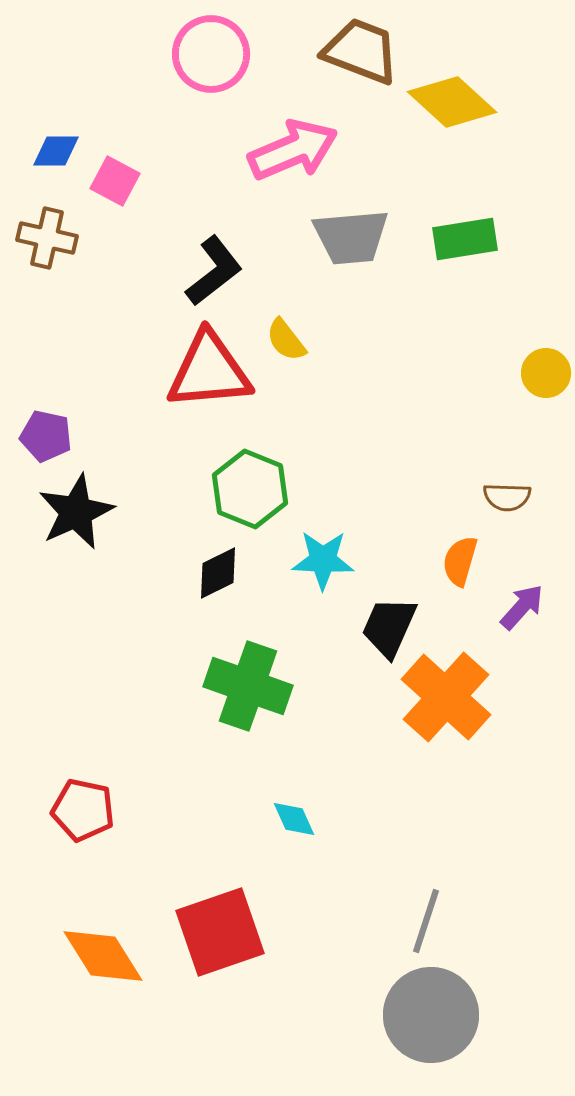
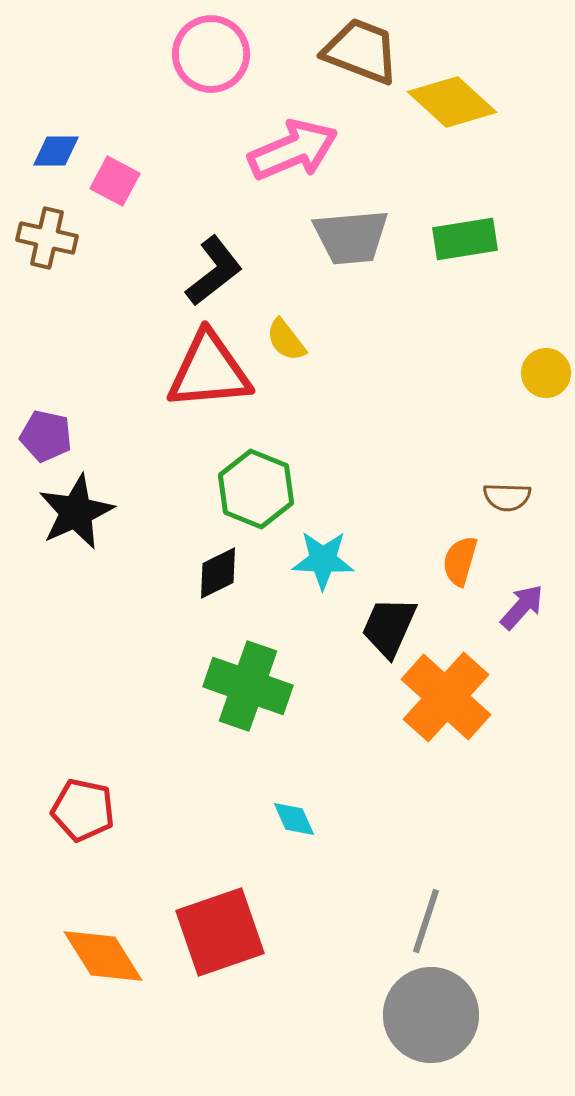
green hexagon: moved 6 px right
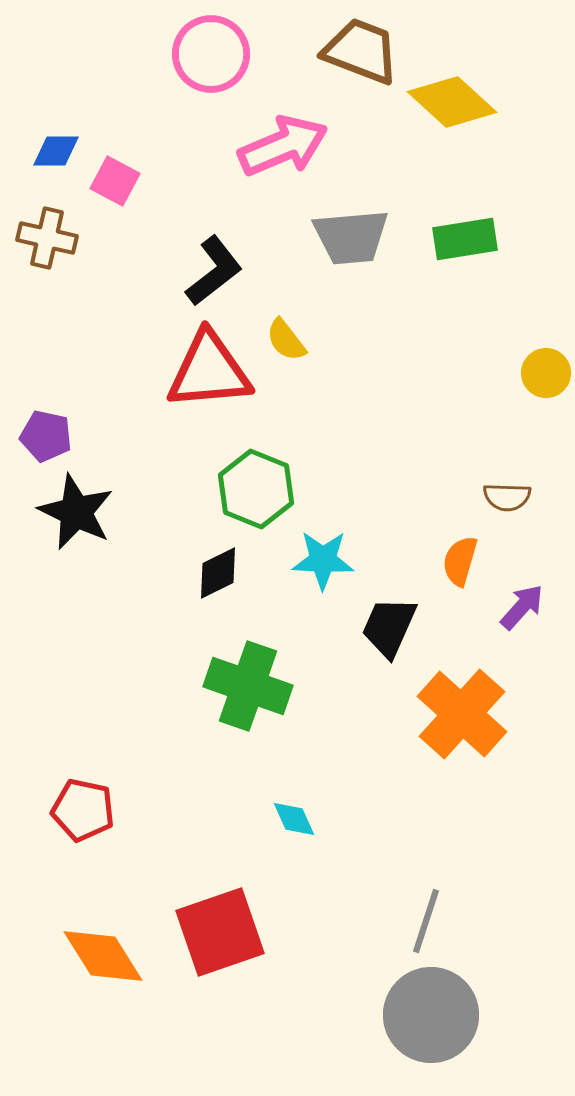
pink arrow: moved 10 px left, 4 px up
black star: rotated 22 degrees counterclockwise
orange cross: moved 16 px right, 17 px down
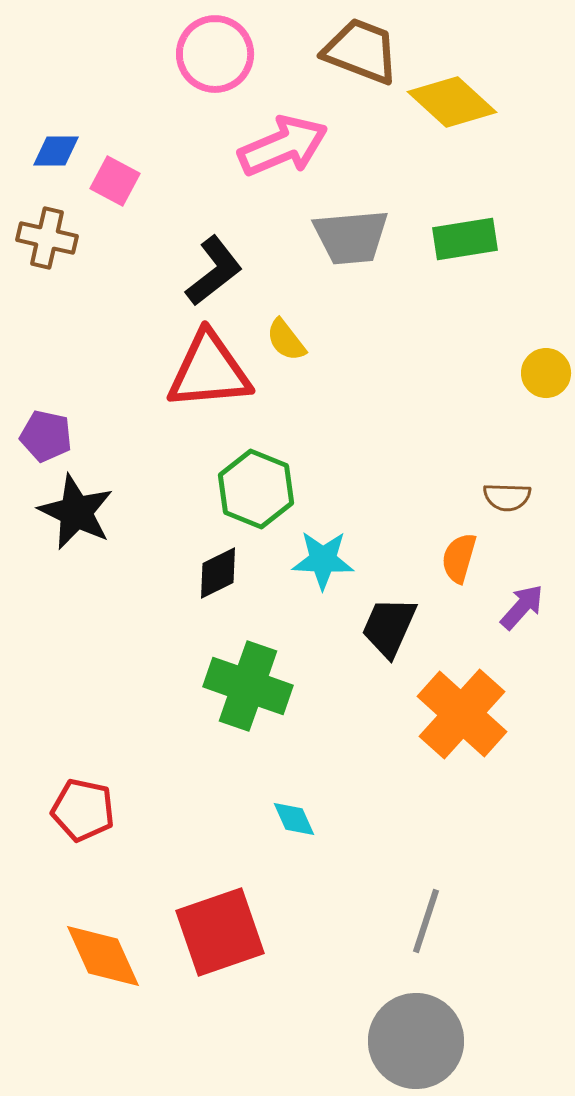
pink circle: moved 4 px right
orange semicircle: moved 1 px left, 3 px up
orange diamond: rotated 8 degrees clockwise
gray circle: moved 15 px left, 26 px down
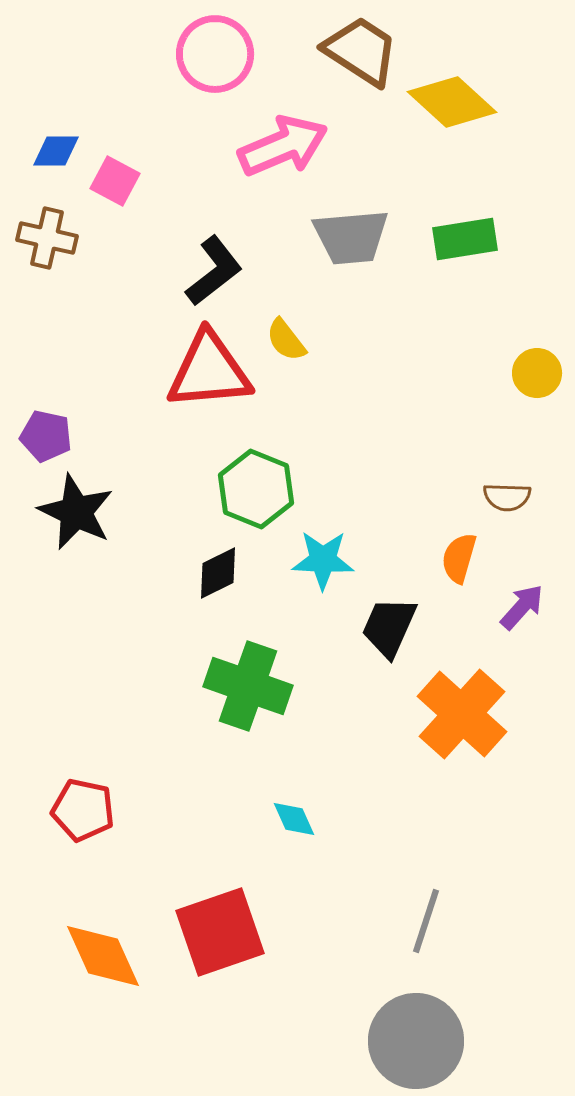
brown trapezoid: rotated 12 degrees clockwise
yellow circle: moved 9 px left
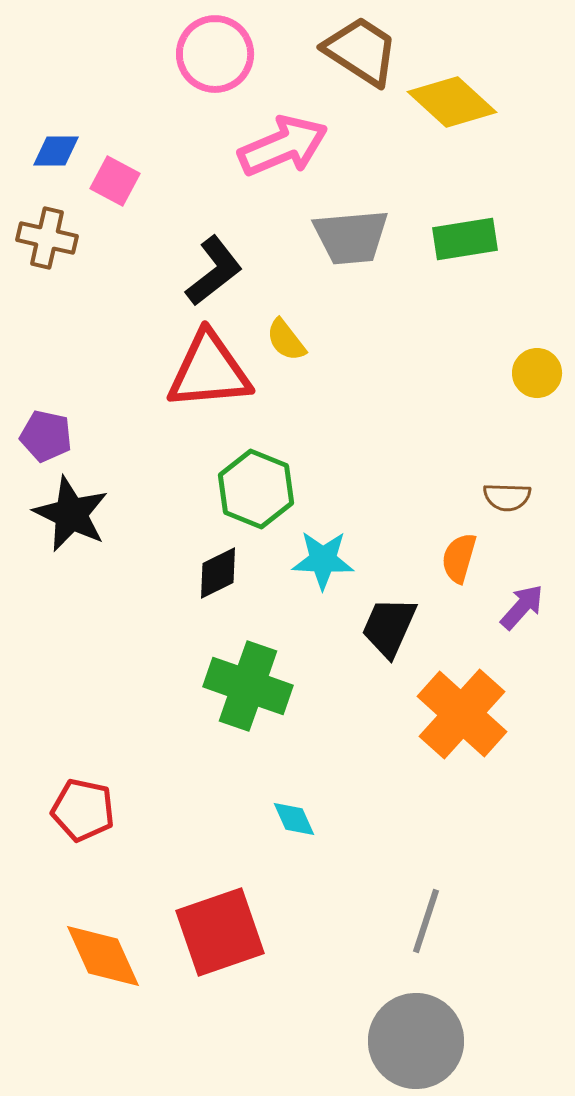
black star: moved 5 px left, 2 px down
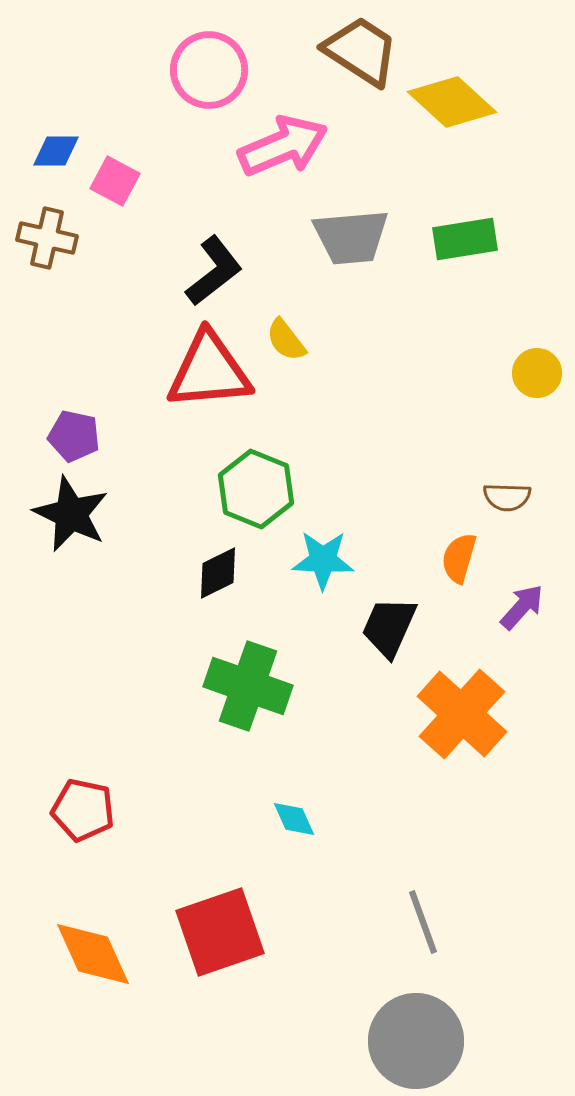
pink circle: moved 6 px left, 16 px down
purple pentagon: moved 28 px right
gray line: moved 3 px left, 1 px down; rotated 38 degrees counterclockwise
orange diamond: moved 10 px left, 2 px up
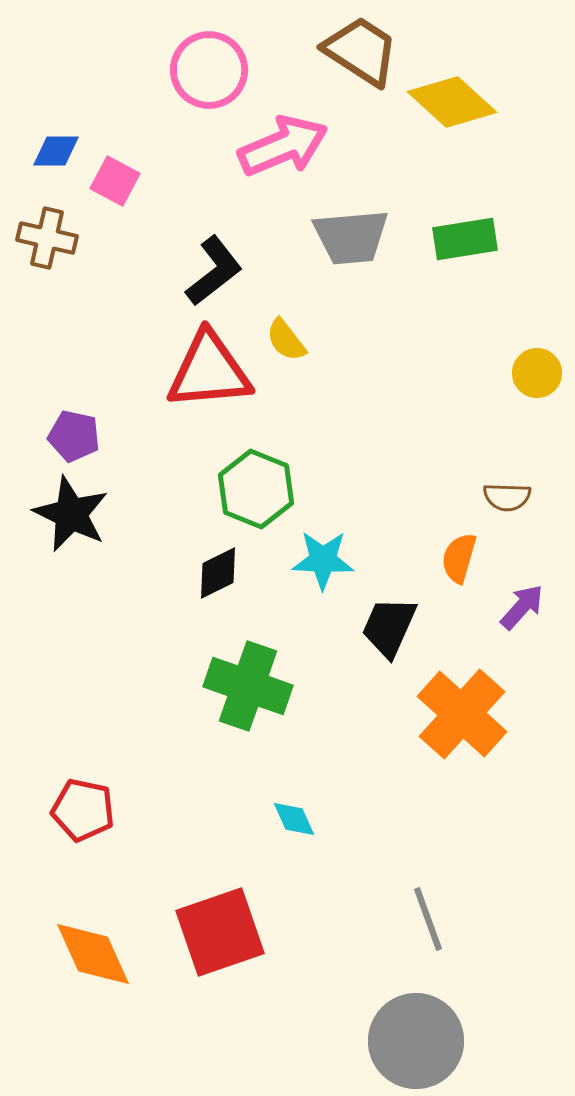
gray line: moved 5 px right, 3 px up
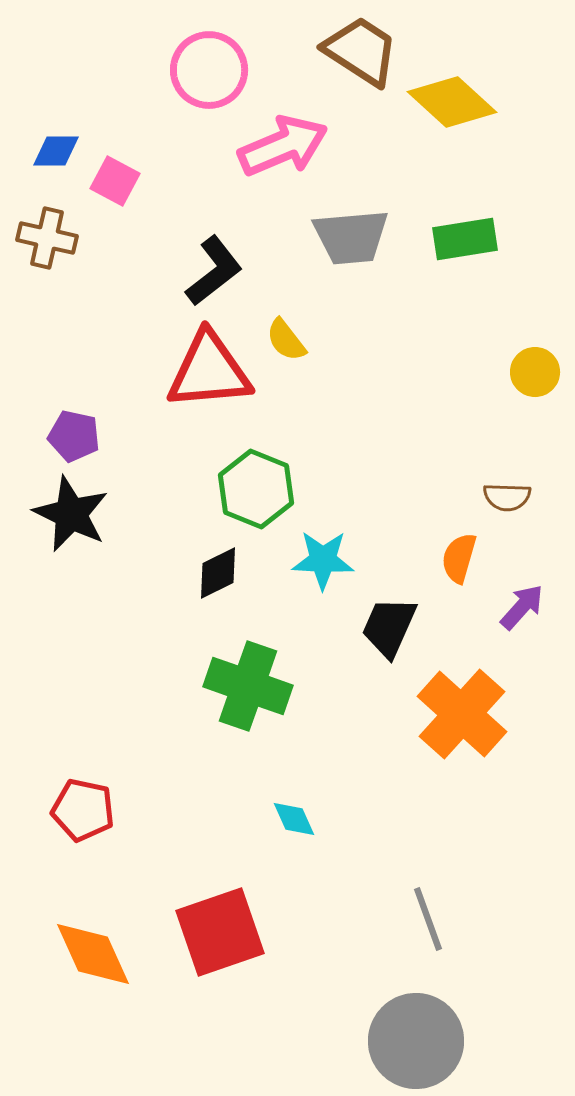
yellow circle: moved 2 px left, 1 px up
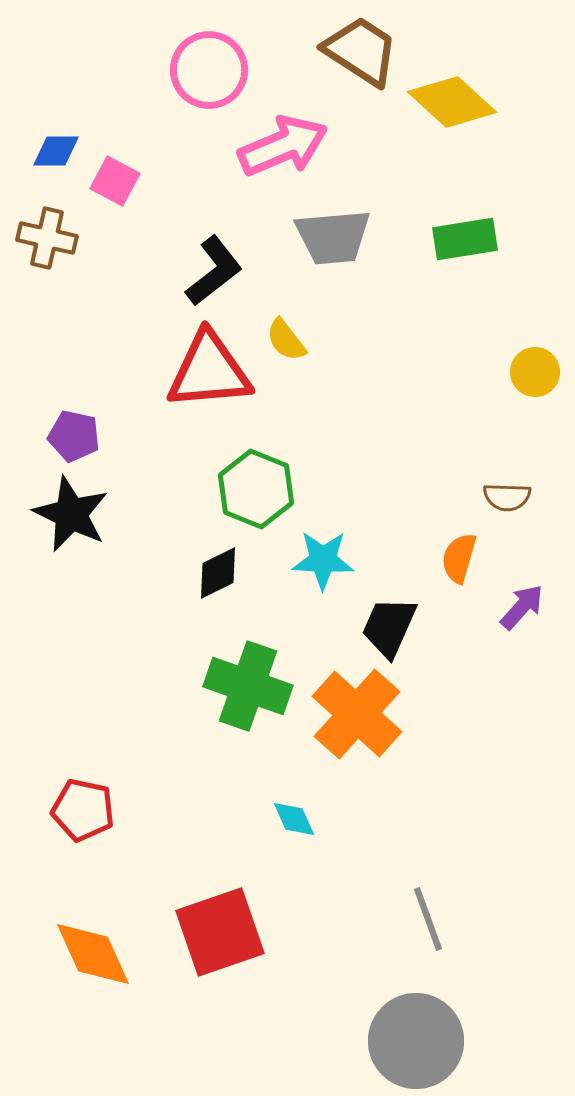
gray trapezoid: moved 18 px left
orange cross: moved 105 px left
